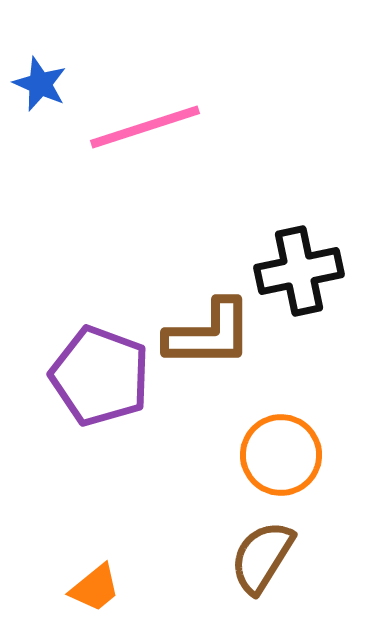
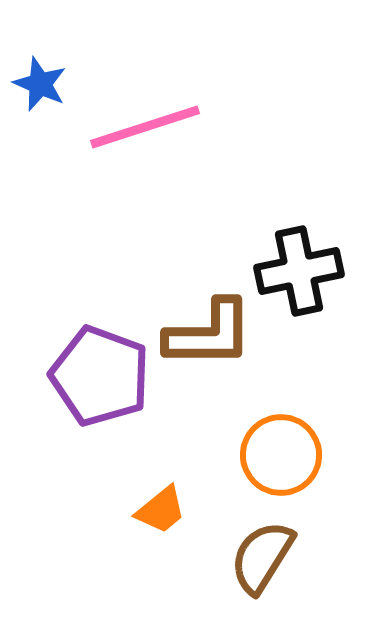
orange trapezoid: moved 66 px right, 78 px up
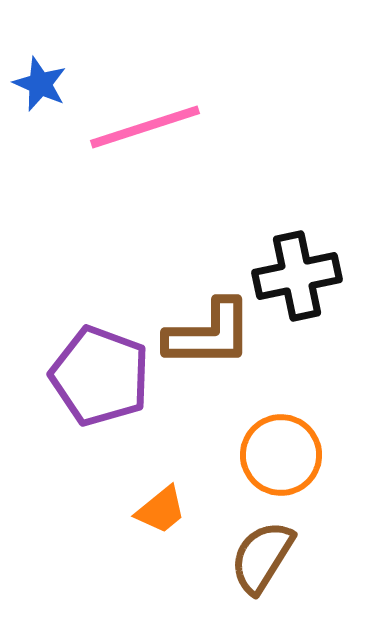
black cross: moved 2 px left, 5 px down
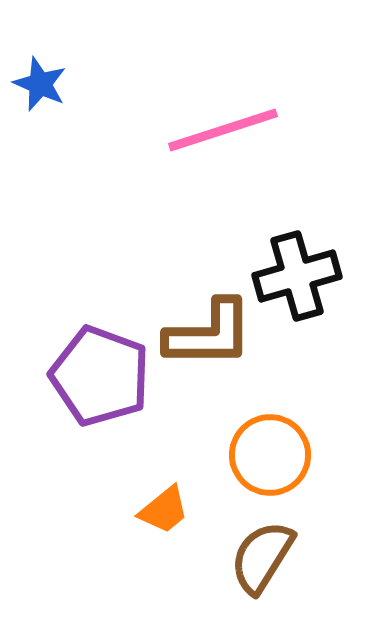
pink line: moved 78 px right, 3 px down
black cross: rotated 4 degrees counterclockwise
orange circle: moved 11 px left
orange trapezoid: moved 3 px right
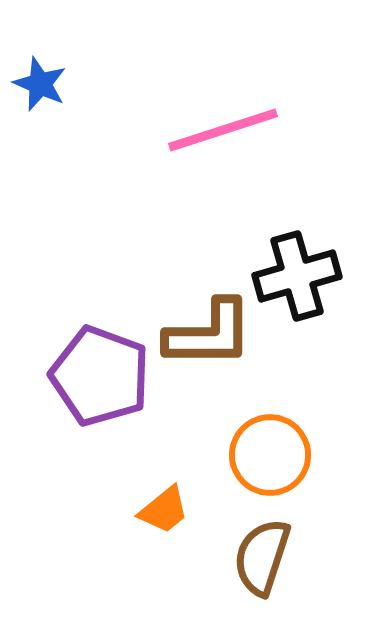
brown semicircle: rotated 14 degrees counterclockwise
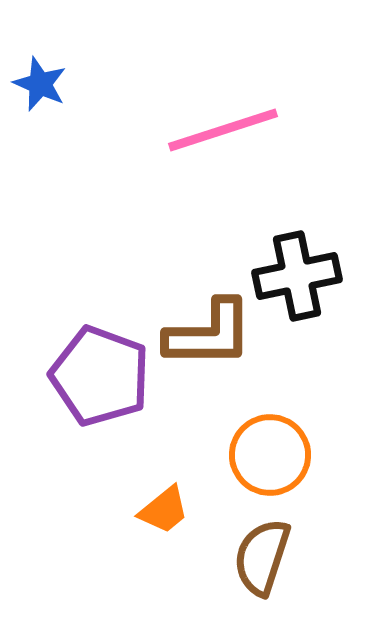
black cross: rotated 4 degrees clockwise
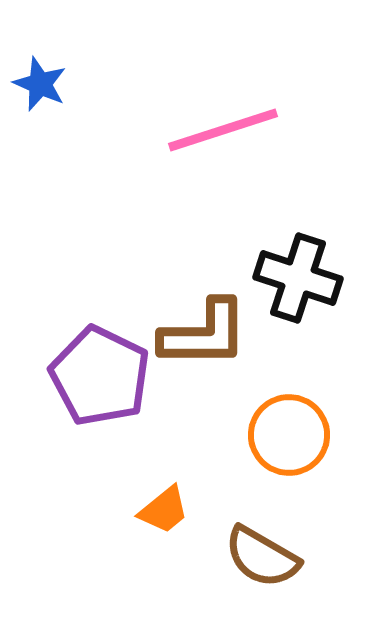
black cross: moved 1 px right, 2 px down; rotated 30 degrees clockwise
brown L-shape: moved 5 px left
purple pentagon: rotated 6 degrees clockwise
orange circle: moved 19 px right, 20 px up
brown semicircle: rotated 78 degrees counterclockwise
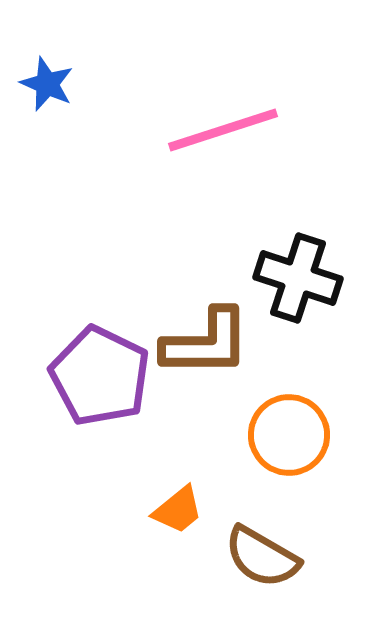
blue star: moved 7 px right
brown L-shape: moved 2 px right, 9 px down
orange trapezoid: moved 14 px right
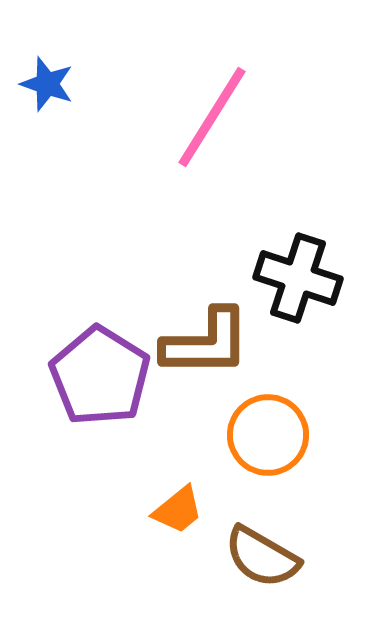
blue star: rotated 4 degrees counterclockwise
pink line: moved 11 px left, 13 px up; rotated 40 degrees counterclockwise
purple pentagon: rotated 6 degrees clockwise
orange circle: moved 21 px left
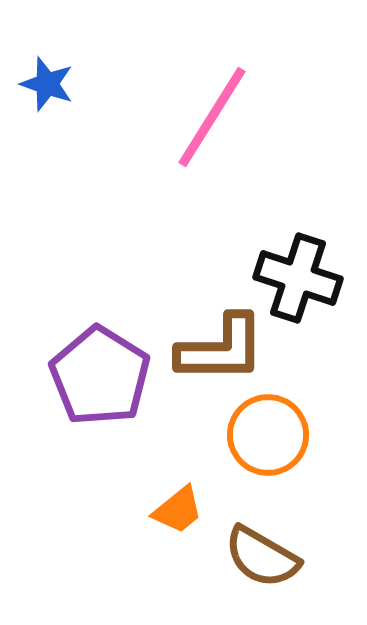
brown L-shape: moved 15 px right, 6 px down
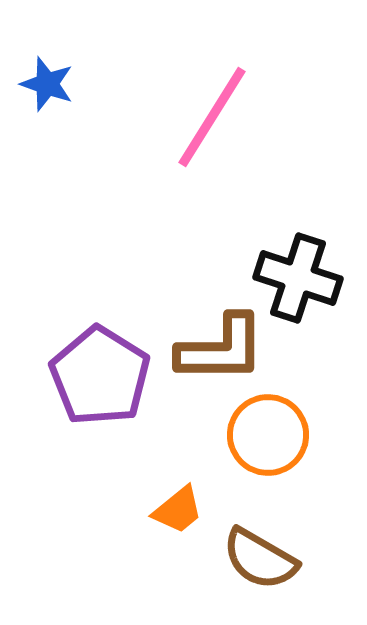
brown semicircle: moved 2 px left, 2 px down
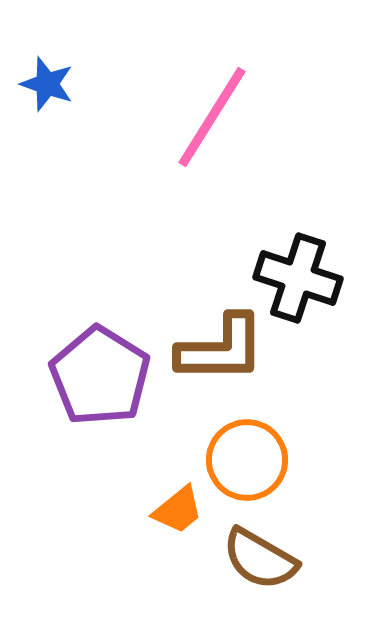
orange circle: moved 21 px left, 25 px down
